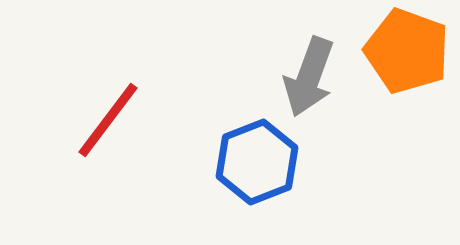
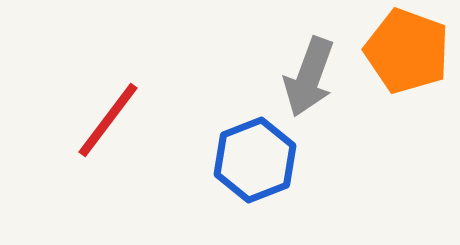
blue hexagon: moved 2 px left, 2 px up
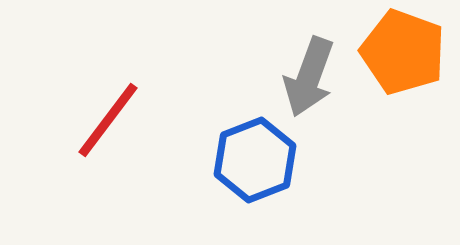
orange pentagon: moved 4 px left, 1 px down
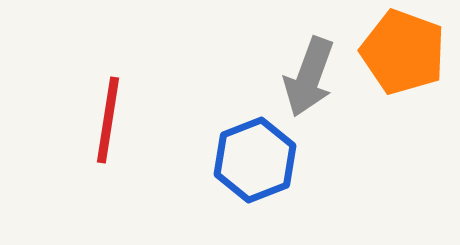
red line: rotated 28 degrees counterclockwise
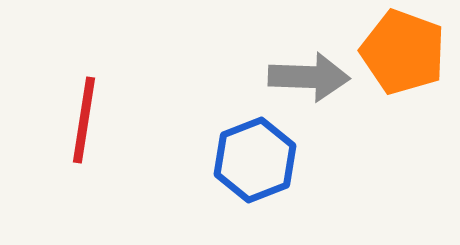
gray arrow: rotated 108 degrees counterclockwise
red line: moved 24 px left
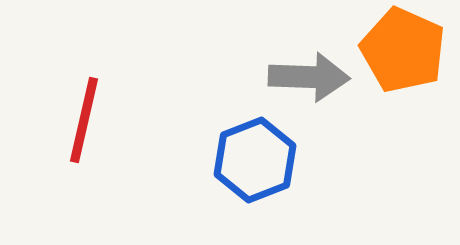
orange pentagon: moved 2 px up; rotated 4 degrees clockwise
red line: rotated 4 degrees clockwise
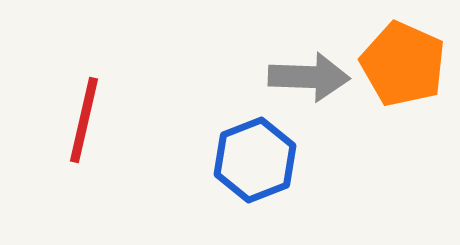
orange pentagon: moved 14 px down
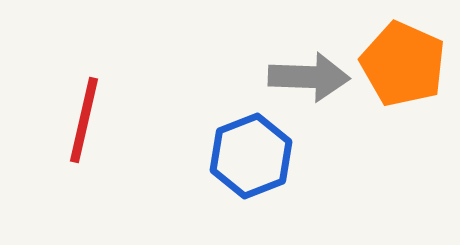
blue hexagon: moved 4 px left, 4 px up
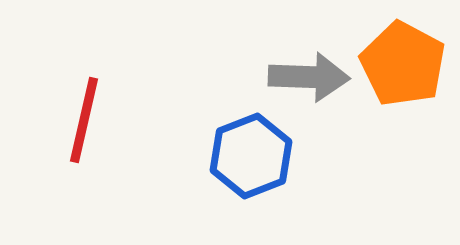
orange pentagon: rotated 4 degrees clockwise
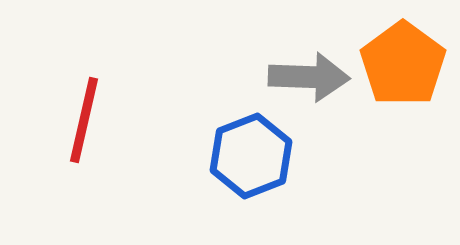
orange pentagon: rotated 8 degrees clockwise
